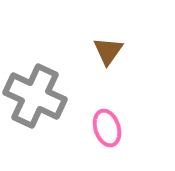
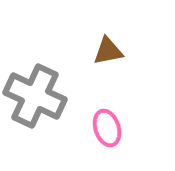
brown triangle: rotated 44 degrees clockwise
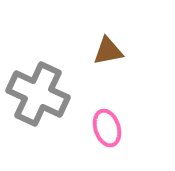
gray cross: moved 3 px right, 2 px up
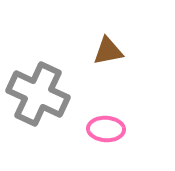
pink ellipse: moved 1 px left, 1 px down; rotated 69 degrees counterclockwise
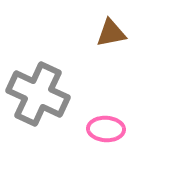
brown triangle: moved 3 px right, 18 px up
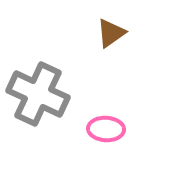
brown triangle: rotated 24 degrees counterclockwise
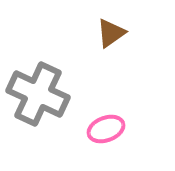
pink ellipse: rotated 24 degrees counterclockwise
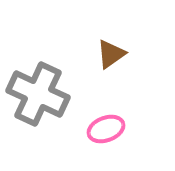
brown triangle: moved 21 px down
